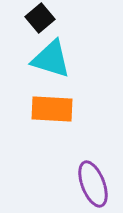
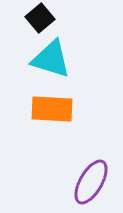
purple ellipse: moved 2 px left, 2 px up; rotated 51 degrees clockwise
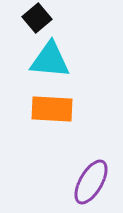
black square: moved 3 px left
cyan triangle: moved 1 px left, 1 px down; rotated 12 degrees counterclockwise
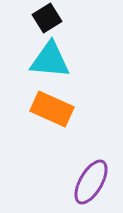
black square: moved 10 px right; rotated 8 degrees clockwise
orange rectangle: rotated 21 degrees clockwise
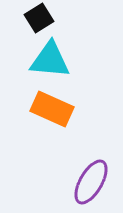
black square: moved 8 px left
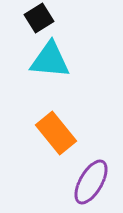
orange rectangle: moved 4 px right, 24 px down; rotated 27 degrees clockwise
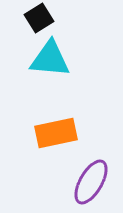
cyan triangle: moved 1 px up
orange rectangle: rotated 63 degrees counterclockwise
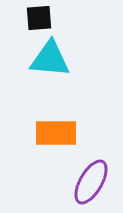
black square: rotated 28 degrees clockwise
orange rectangle: rotated 12 degrees clockwise
